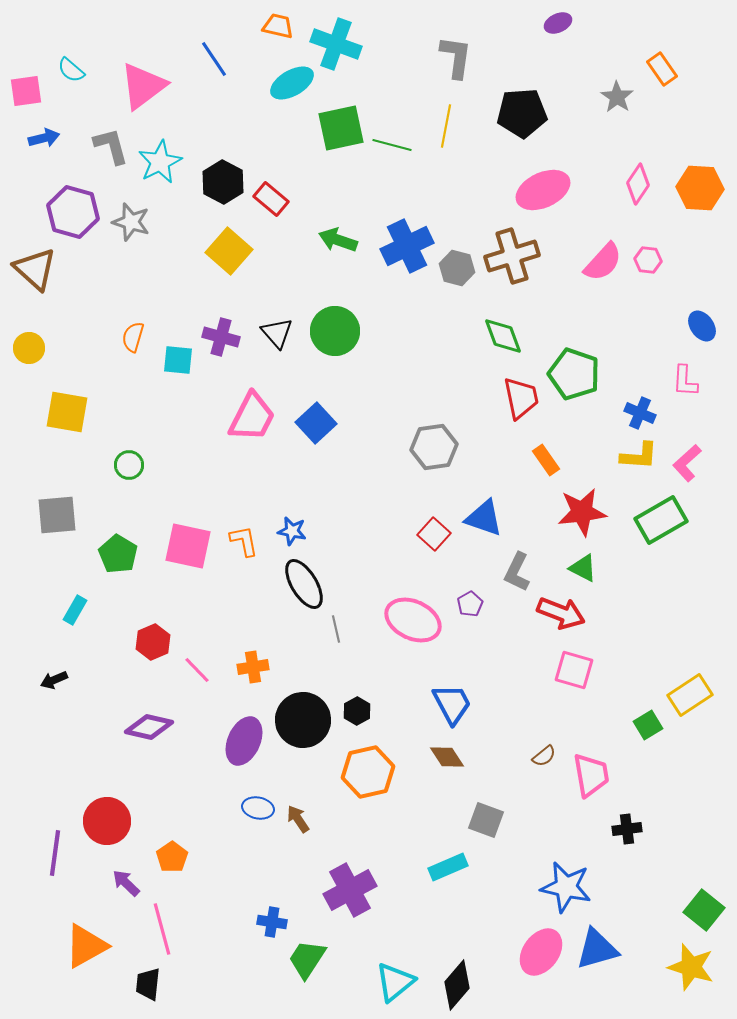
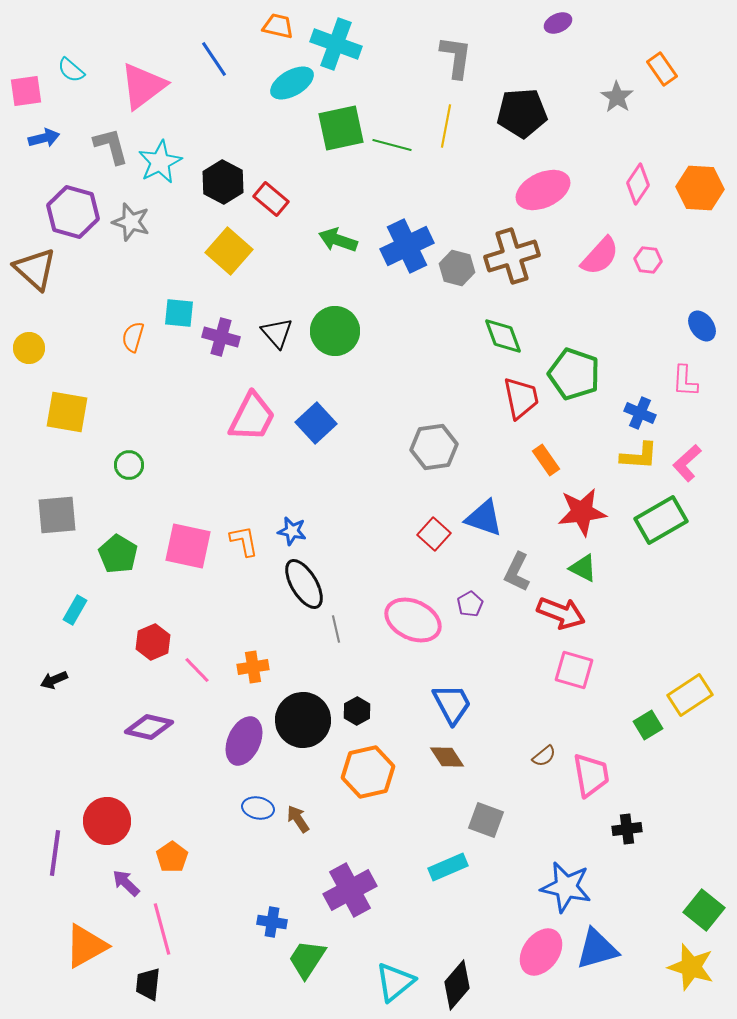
pink semicircle at (603, 262): moved 3 px left, 6 px up
cyan square at (178, 360): moved 1 px right, 47 px up
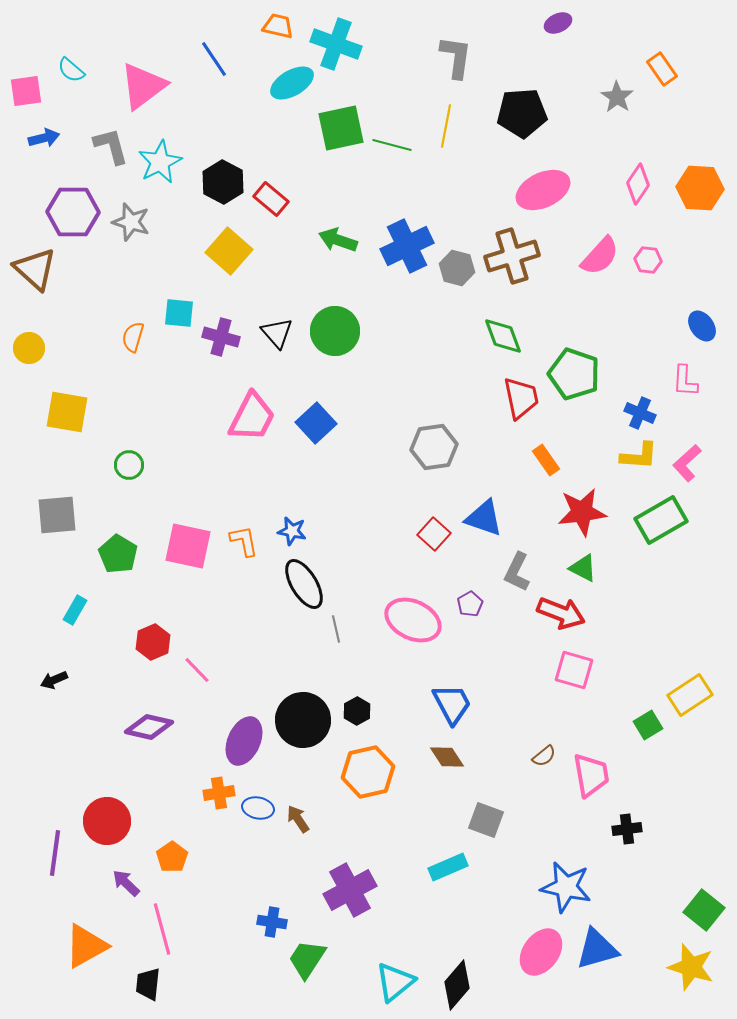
purple hexagon at (73, 212): rotated 15 degrees counterclockwise
orange cross at (253, 667): moved 34 px left, 126 px down
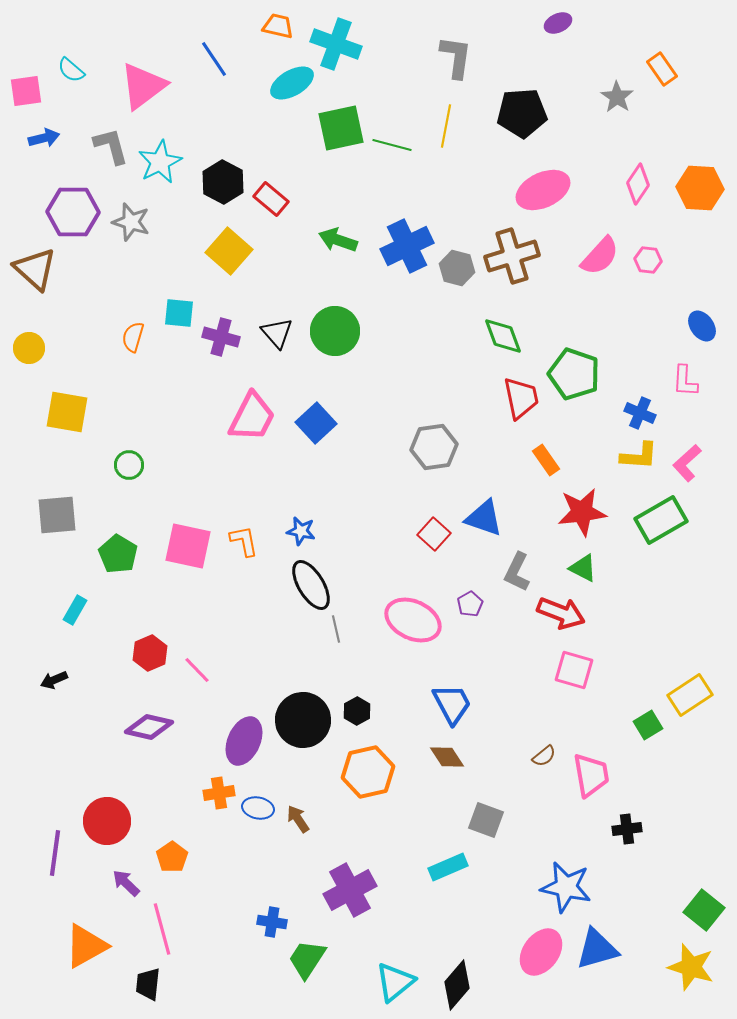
blue star at (292, 531): moved 9 px right
black ellipse at (304, 584): moved 7 px right, 1 px down
red hexagon at (153, 642): moved 3 px left, 11 px down
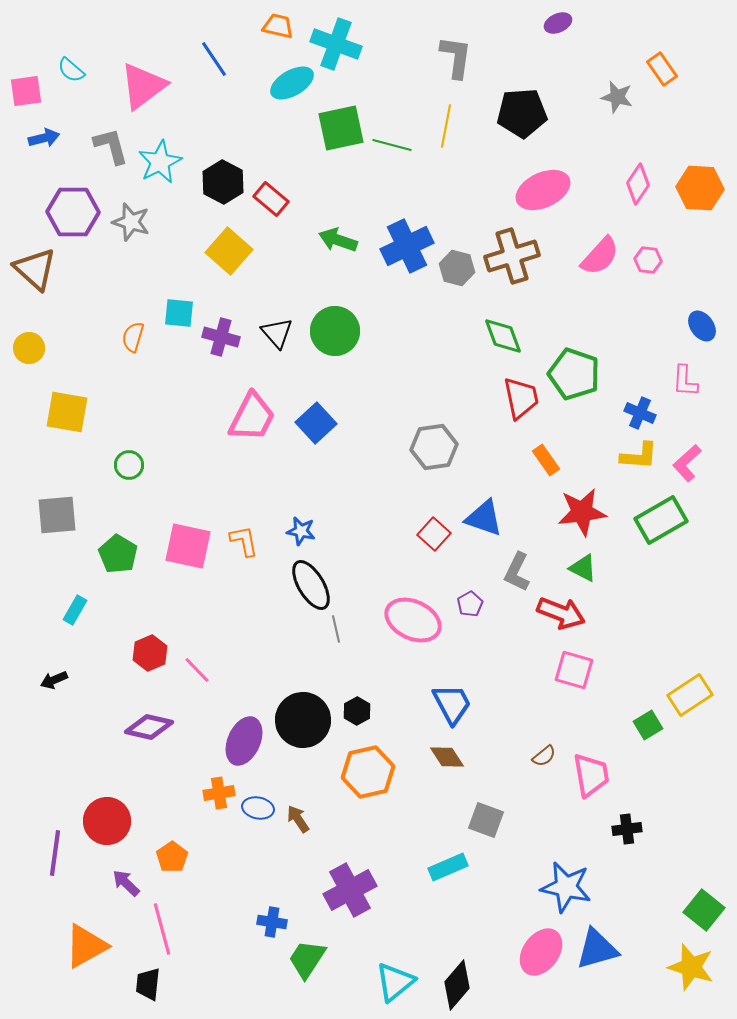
gray star at (617, 97): rotated 20 degrees counterclockwise
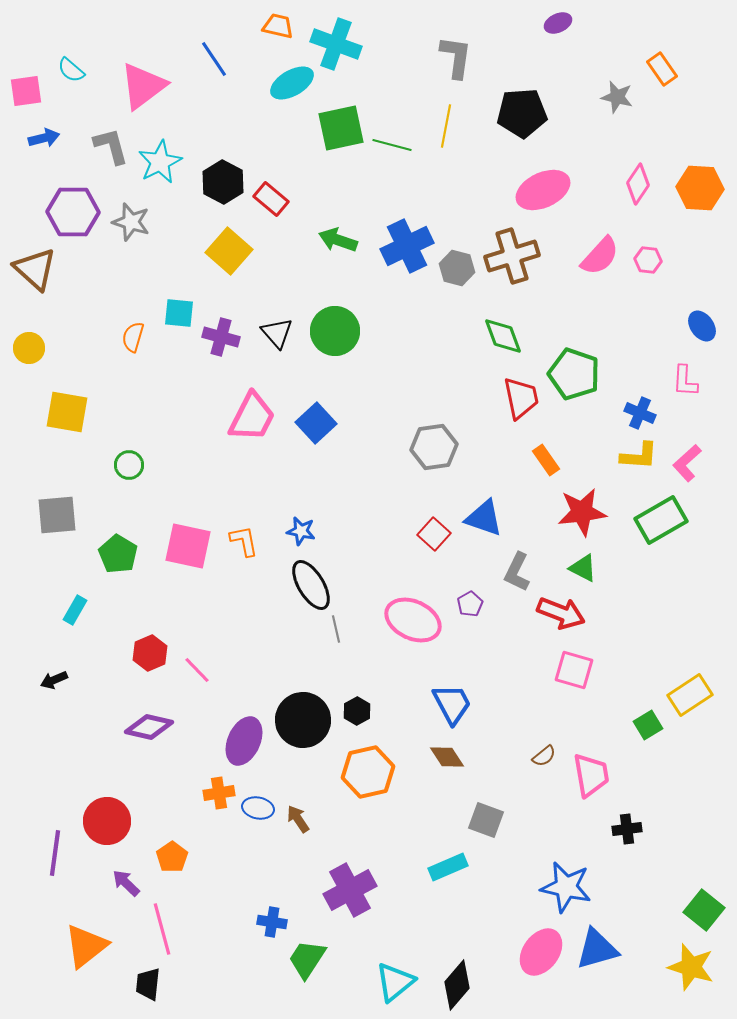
orange triangle at (86, 946): rotated 9 degrees counterclockwise
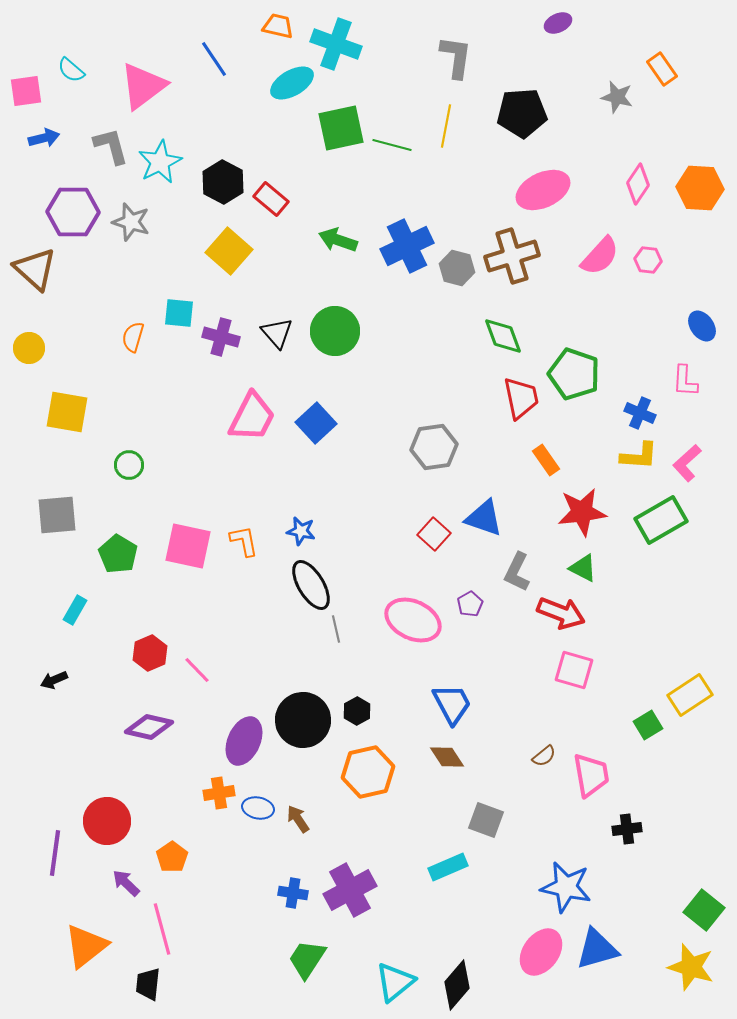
blue cross at (272, 922): moved 21 px right, 29 px up
